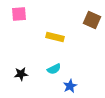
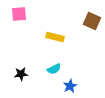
brown square: moved 1 px down
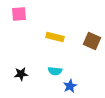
brown square: moved 20 px down
cyan semicircle: moved 1 px right, 2 px down; rotated 32 degrees clockwise
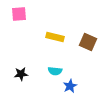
brown square: moved 4 px left, 1 px down
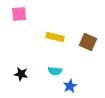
black star: rotated 16 degrees clockwise
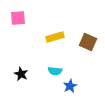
pink square: moved 1 px left, 4 px down
yellow rectangle: rotated 30 degrees counterclockwise
black star: rotated 16 degrees clockwise
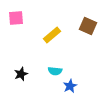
pink square: moved 2 px left
yellow rectangle: moved 3 px left, 2 px up; rotated 24 degrees counterclockwise
brown square: moved 16 px up
black star: rotated 24 degrees clockwise
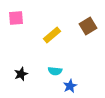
brown square: rotated 36 degrees clockwise
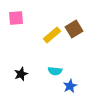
brown square: moved 14 px left, 3 px down
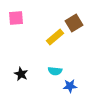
brown square: moved 6 px up
yellow rectangle: moved 3 px right, 2 px down
black star: rotated 24 degrees counterclockwise
blue star: rotated 24 degrees clockwise
